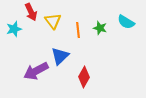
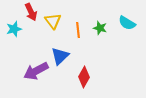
cyan semicircle: moved 1 px right, 1 px down
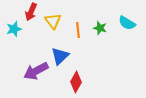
red arrow: rotated 48 degrees clockwise
red diamond: moved 8 px left, 5 px down
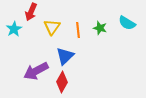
yellow triangle: moved 1 px left, 6 px down; rotated 12 degrees clockwise
cyan star: rotated 14 degrees counterclockwise
blue triangle: moved 5 px right
red diamond: moved 14 px left
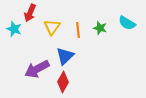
red arrow: moved 1 px left, 1 px down
cyan star: rotated 21 degrees counterclockwise
purple arrow: moved 1 px right, 2 px up
red diamond: moved 1 px right
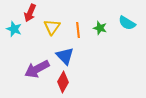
blue triangle: rotated 30 degrees counterclockwise
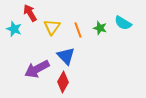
red arrow: rotated 126 degrees clockwise
cyan semicircle: moved 4 px left
orange line: rotated 14 degrees counterclockwise
blue triangle: moved 1 px right
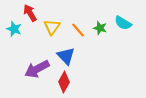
orange line: rotated 21 degrees counterclockwise
red diamond: moved 1 px right
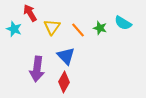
purple arrow: rotated 55 degrees counterclockwise
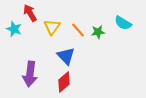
green star: moved 2 px left, 4 px down; rotated 24 degrees counterclockwise
purple arrow: moved 7 px left, 5 px down
red diamond: rotated 20 degrees clockwise
